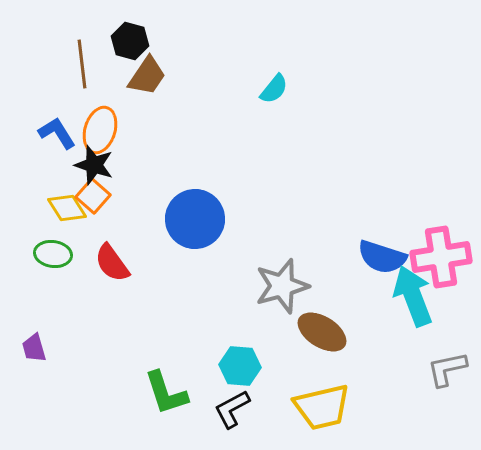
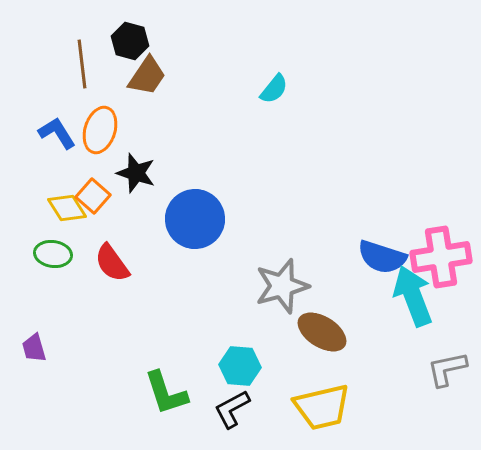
black star: moved 42 px right, 8 px down
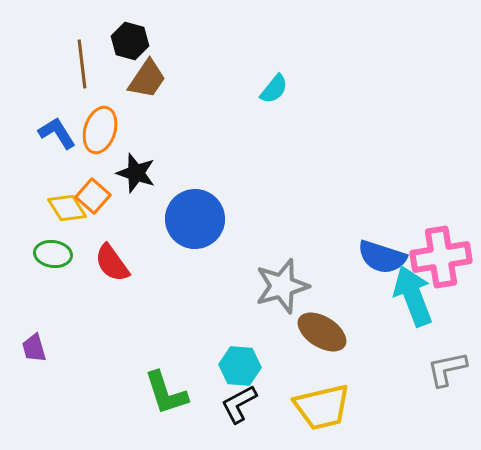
brown trapezoid: moved 3 px down
black L-shape: moved 7 px right, 5 px up
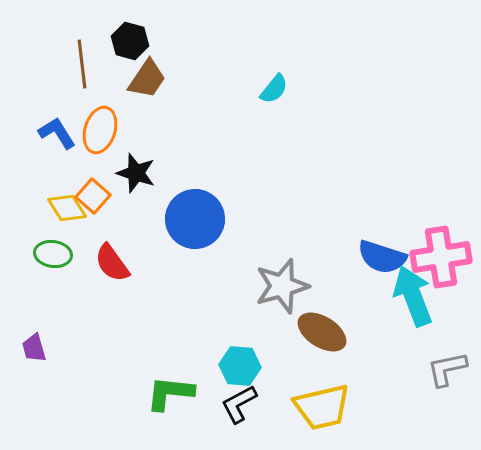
green L-shape: moved 4 px right; rotated 114 degrees clockwise
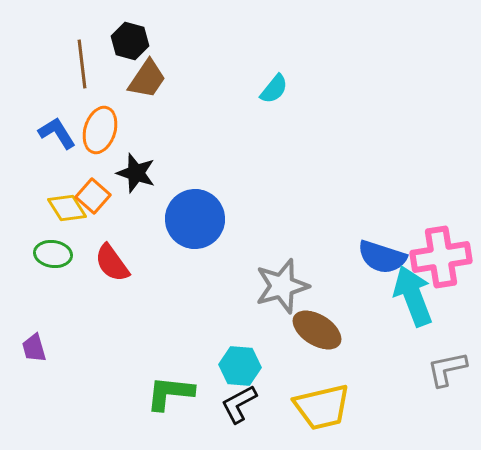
brown ellipse: moved 5 px left, 2 px up
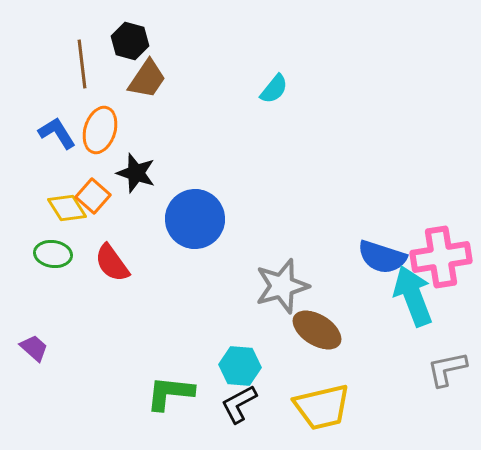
purple trapezoid: rotated 148 degrees clockwise
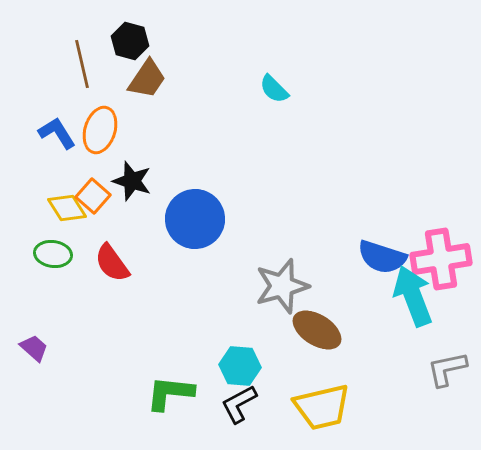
brown line: rotated 6 degrees counterclockwise
cyan semicircle: rotated 96 degrees clockwise
black star: moved 4 px left, 8 px down
pink cross: moved 2 px down
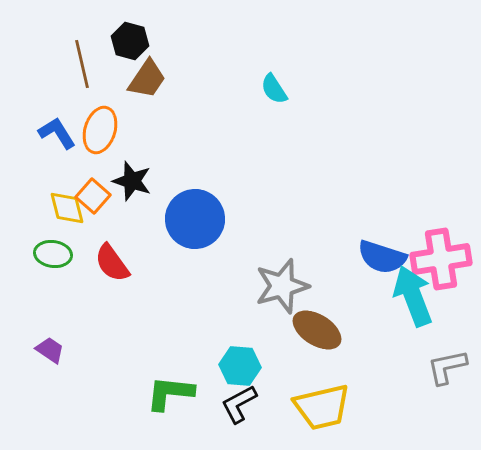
cyan semicircle: rotated 12 degrees clockwise
yellow diamond: rotated 18 degrees clockwise
purple trapezoid: moved 16 px right, 2 px down; rotated 8 degrees counterclockwise
gray L-shape: moved 2 px up
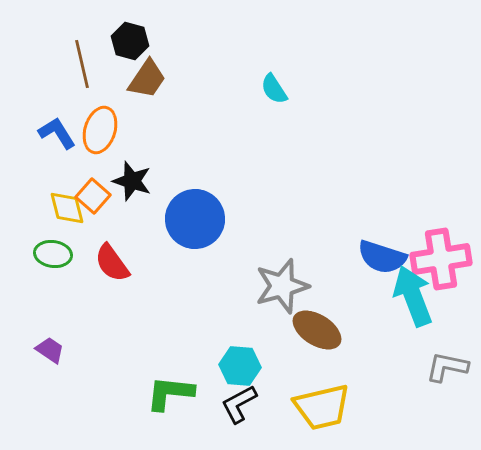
gray L-shape: rotated 24 degrees clockwise
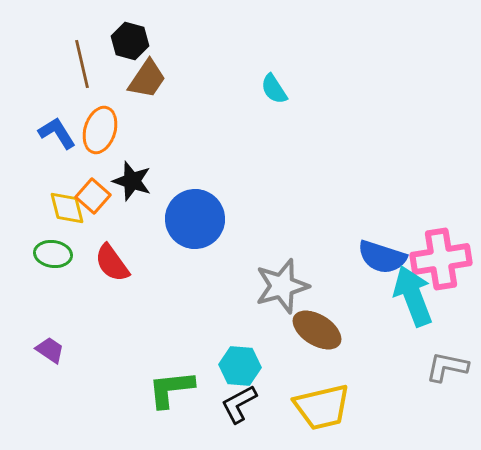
green L-shape: moved 1 px right, 4 px up; rotated 12 degrees counterclockwise
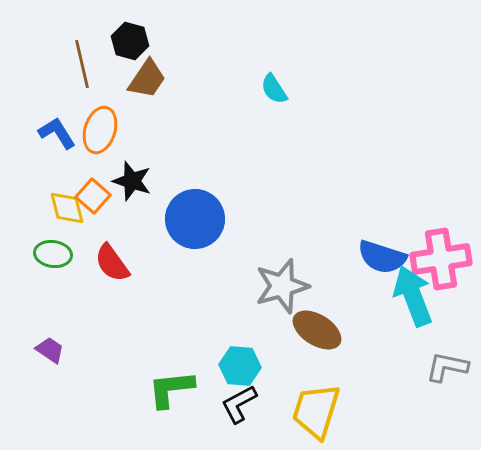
yellow trapezoid: moved 6 px left, 4 px down; rotated 120 degrees clockwise
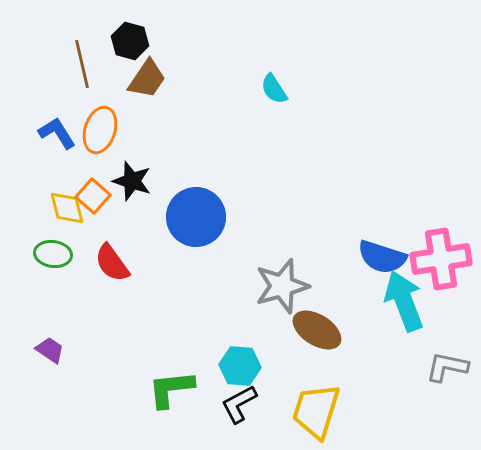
blue circle: moved 1 px right, 2 px up
cyan arrow: moved 9 px left, 5 px down
